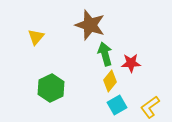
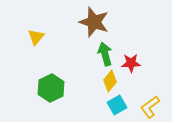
brown star: moved 4 px right, 3 px up
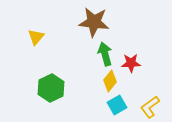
brown star: rotated 12 degrees counterclockwise
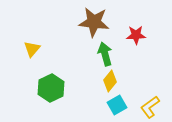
yellow triangle: moved 4 px left, 12 px down
red star: moved 5 px right, 28 px up
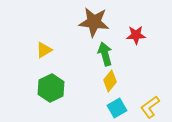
yellow triangle: moved 12 px right, 1 px down; rotated 18 degrees clockwise
cyan square: moved 3 px down
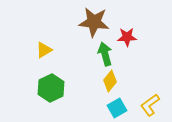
red star: moved 9 px left, 2 px down
yellow L-shape: moved 2 px up
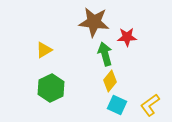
cyan square: moved 3 px up; rotated 36 degrees counterclockwise
